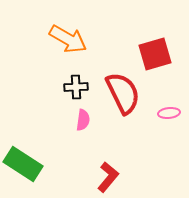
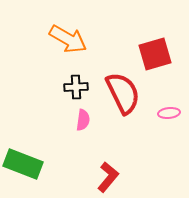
green rectangle: rotated 12 degrees counterclockwise
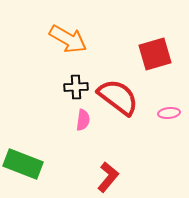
red semicircle: moved 5 px left, 4 px down; rotated 27 degrees counterclockwise
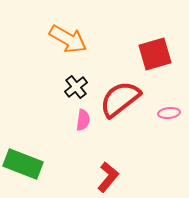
black cross: rotated 35 degrees counterclockwise
red semicircle: moved 2 px right, 2 px down; rotated 75 degrees counterclockwise
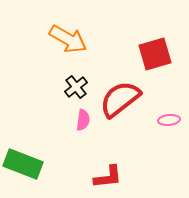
pink ellipse: moved 7 px down
red L-shape: rotated 44 degrees clockwise
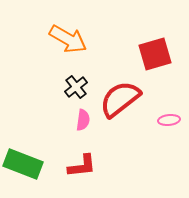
red L-shape: moved 26 px left, 11 px up
